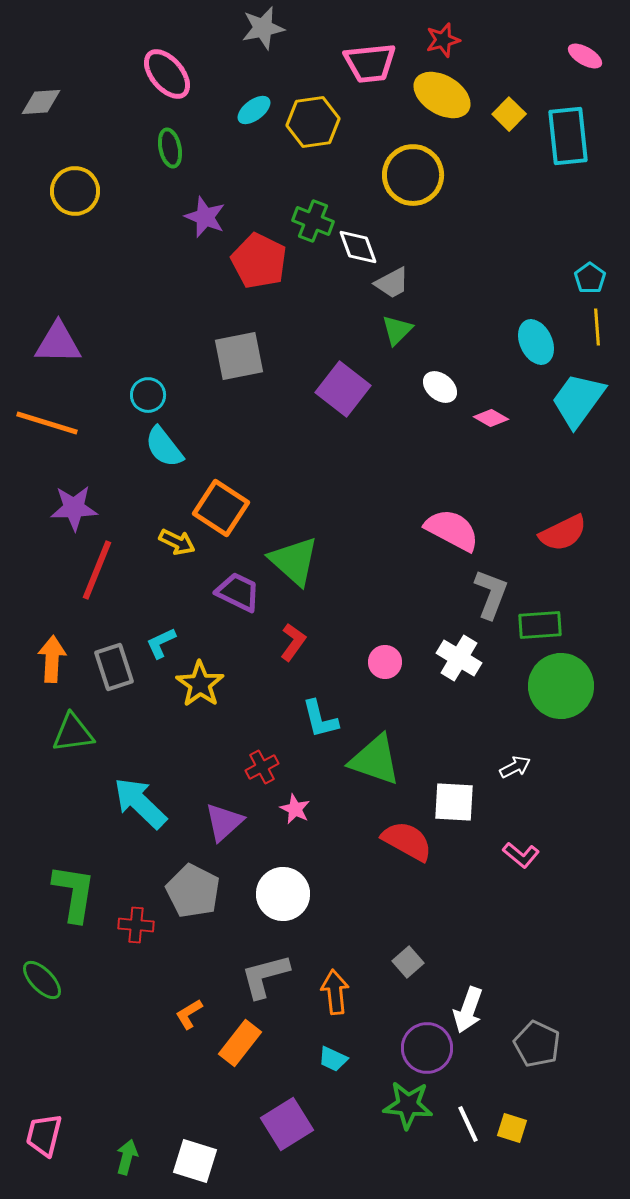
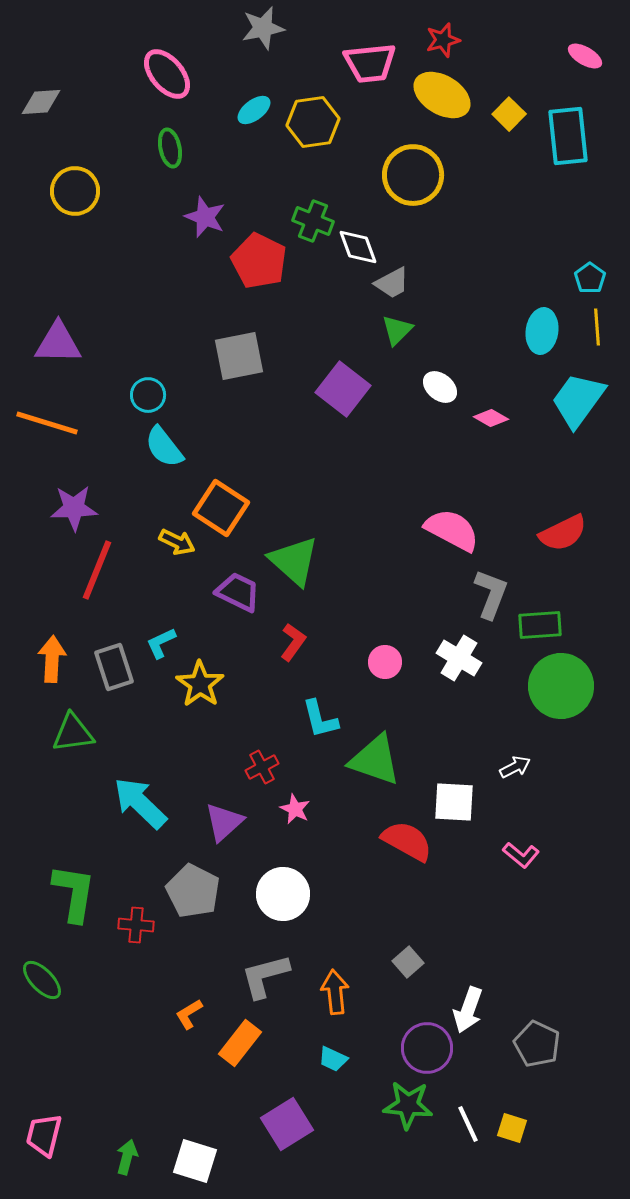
cyan ellipse at (536, 342): moved 6 px right, 11 px up; rotated 33 degrees clockwise
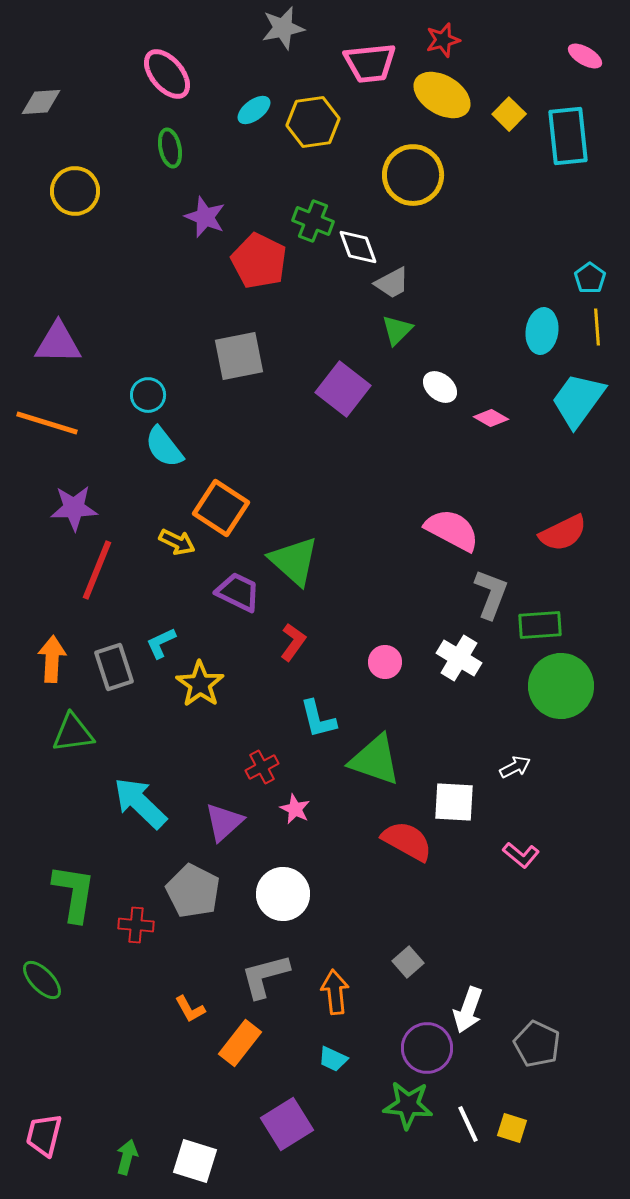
gray star at (263, 28): moved 20 px right
cyan L-shape at (320, 719): moved 2 px left
orange L-shape at (189, 1014): moved 1 px right, 5 px up; rotated 88 degrees counterclockwise
